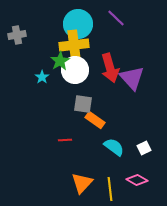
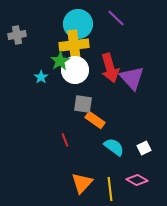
cyan star: moved 1 px left
red line: rotated 72 degrees clockwise
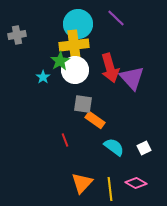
cyan star: moved 2 px right
pink diamond: moved 1 px left, 3 px down
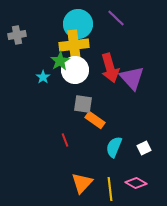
cyan semicircle: rotated 105 degrees counterclockwise
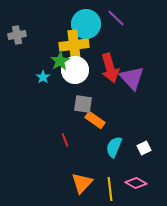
cyan circle: moved 8 px right
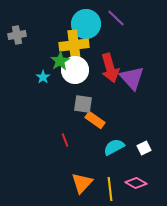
cyan semicircle: rotated 40 degrees clockwise
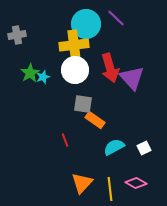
green star: moved 30 px left, 12 px down
cyan star: rotated 16 degrees clockwise
